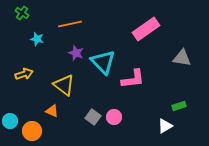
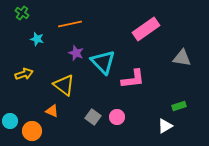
pink circle: moved 3 px right
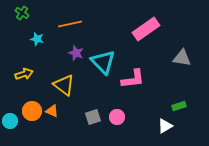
gray square: rotated 35 degrees clockwise
orange circle: moved 20 px up
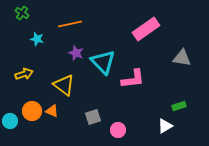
pink circle: moved 1 px right, 13 px down
